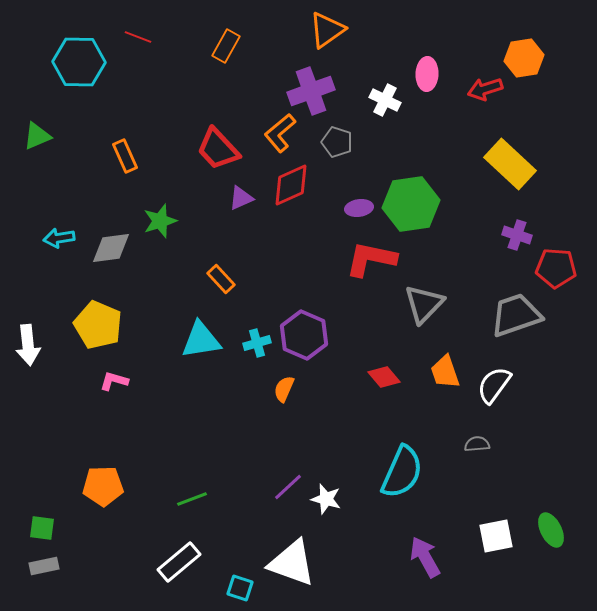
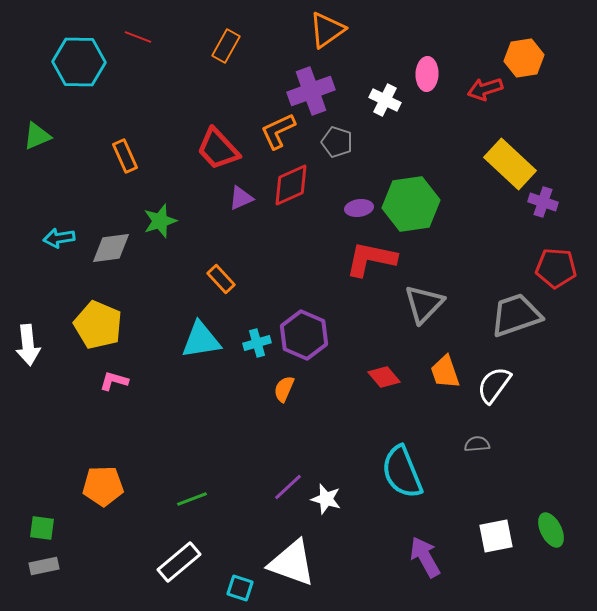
orange L-shape at (280, 133): moved 2 px left, 2 px up; rotated 15 degrees clockwise
purple cross at (517, 235): moved 26 px right, 33 px up
cyan semicircle at (402, 472): rotated 134 degrees clockwise
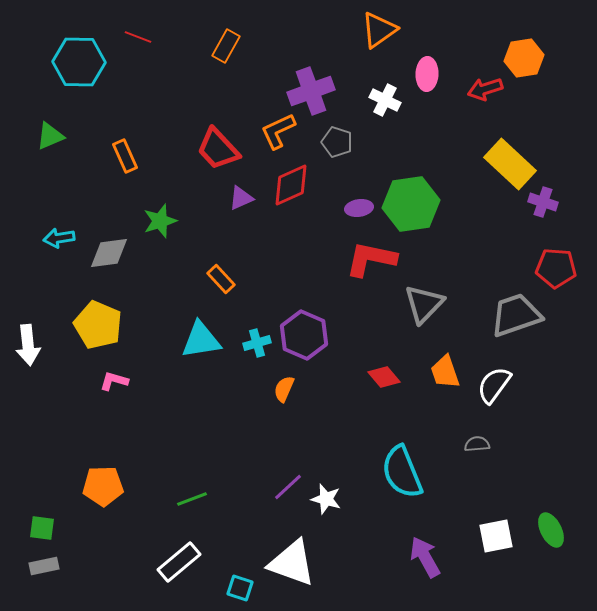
orange triangle at (327, 30): moved 52 px right
green triangle at (37, 136): moved 13 px right
gray diamond at (111, 248): moved 2 px left, 5 px down
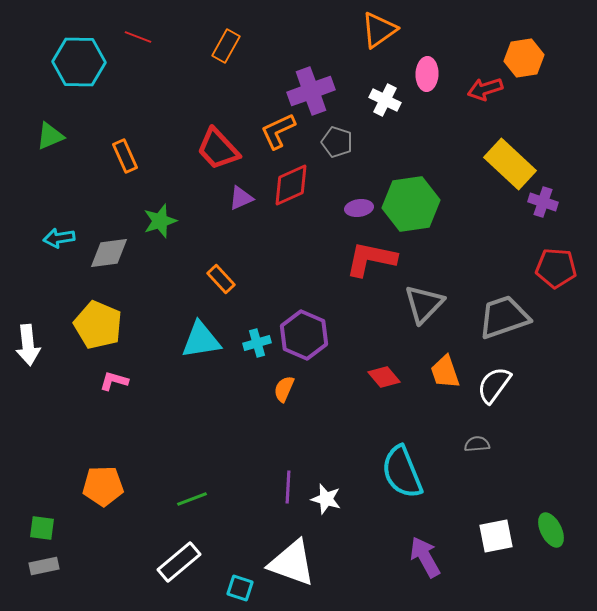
gray trapezoid at (516, 315): moved 12 px left, 2 px down
purple line at (288, 487): rotated 44 degrees counterclockwise
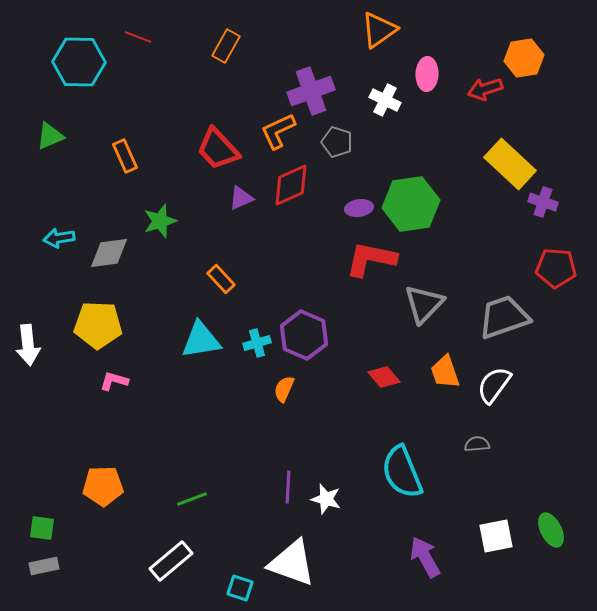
yellow pentagon at (98, 325): rotated 21 degrees counterclockwise
white rectangle at (179, 562): moved 8 px left, 1 px up
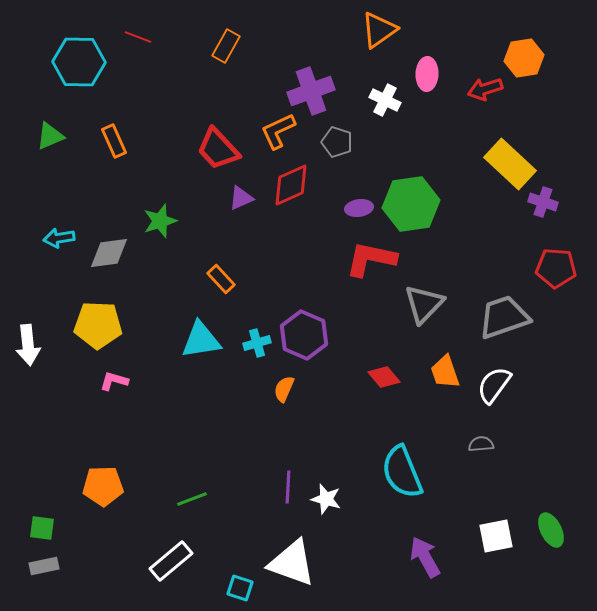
orange rectangle at (125, 156): moved 11 px left, 15 px up
gray semicircle at (477, 444): moved 4 px right
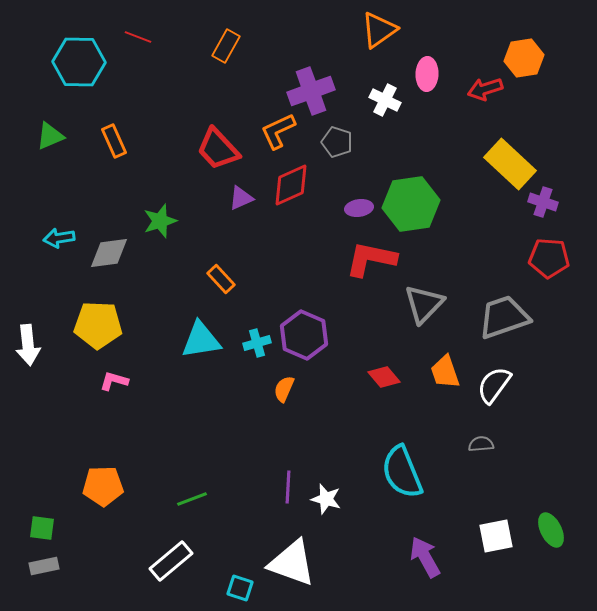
red pentagon at (556, 268): moved 7 px left, 10 px up
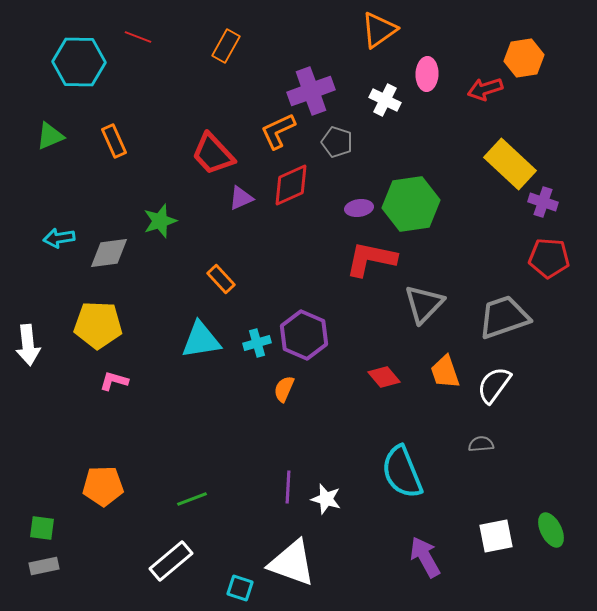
red trapezoid at (218, 149): moved 5 px left, 5 px down
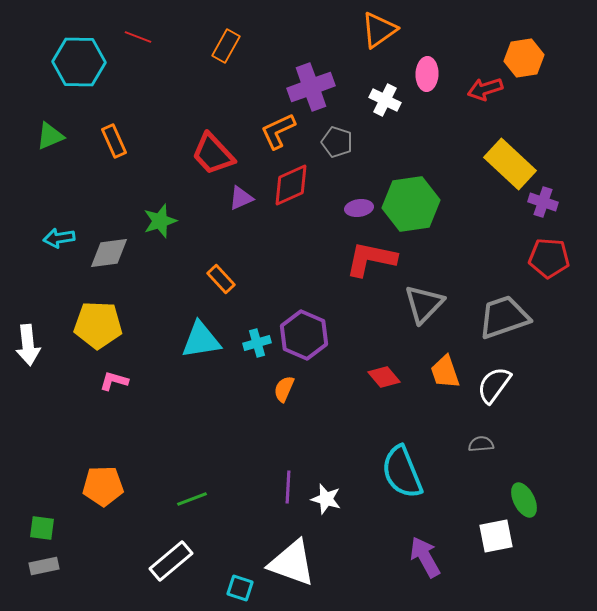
purple cross at (311, 91): moved 4 px up
green ellipse at (551, 530): moved 27 px left, 30 px up
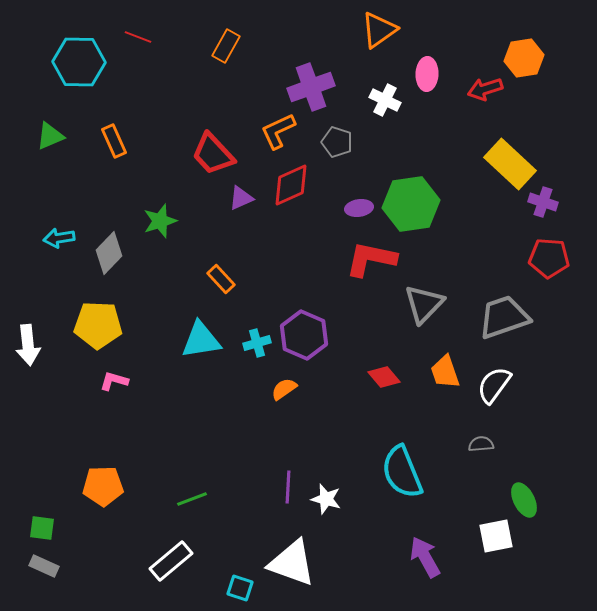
gray diamond at (109, 253): rotated 39 degrees counterclockwise
orange semicircle at (284, 389): rotated 32 degrees clockwise
gray rectangle at (44, 566): rotated 36 degrees clockwise
